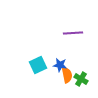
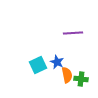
blue star: moved 3 px left, 3 px up; rotated 16 degrees clockwise
green cross: rotated 24 degrees counterclockwise
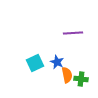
cyan square: moved 3 px left, 2 px up
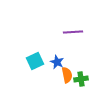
purple line: moved 1 px up
cyan square: moved 2 px up
green cross: rotated 16 degrees counterclockwise
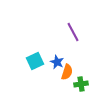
purple line: rotated 66 degrees clockwise
orange semicircle: moved 3 px up; rotated 28 degrees clockwise
green cross: moved 5 px down
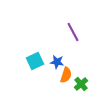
blue star: rotated 16 degrees counterclockwise
orange semicircle: moved 1 px left, 3 px down
green cross: rotated 32 degrees counterclockwise
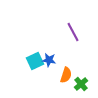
blue star: moved 8 px left, 2 px up
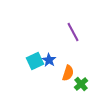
blue star: rotated 24 degrees clockwise
orange semicircle: moved 2 px right, 2 px up
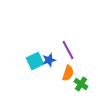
purple line: moved 5 px left, 18 px down
blue star: rotated 24 degrees clockwise
green cross: rotated 16 degrees counterclockwise
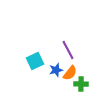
blue star: moved 7 px right, 10 px down
orange semicircle: moved 2 px right; rotated 21 degrees clockwise
green cross: rotated 32 degrees counterclockwise
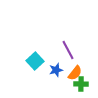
cyan square: rotated 18 degrees counterclockwise
orange semicircle: moved 5 px right
